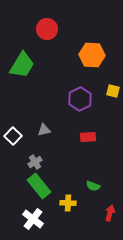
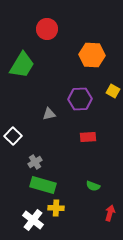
yellow square: rotated 16 degrees clockwise
purple hexagon: rotated 25 degrees clockwise
gray triangle: moved 5 px right, 16 px up
green rectangle: moved 4 px right, 1 px up; rotated 35 degrees counterclockwise
yellow cross: moved 12 px left, 5 px down
white cross: moved 1 px down
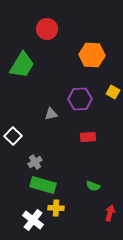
yellow square: moved 1 px down
gray triangle: moved 2 px right
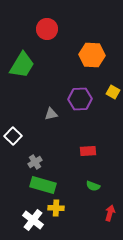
red rectangle: moved 14 px down
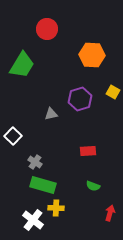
purple hexagon: rotated 15 degrees counterclockwise
gray cross: rotated 24 degrees counterclockwise
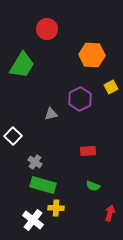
yellow square: moved 2 px left, 5 px up; rotated 32 degrees clockwise
purple hexagon: rotated 10 degrees counterclockwise
